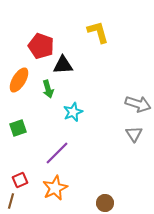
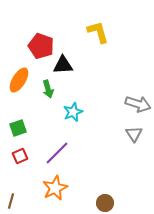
red square: moved 24 px up
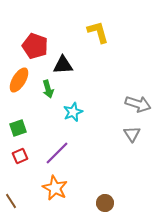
red pentagon: moved 6 px left
gray triangle: moved 2 px left
orange star: rotated 20 degrees counterclockwise
brown line: rotated 49 degrees counterclockwise
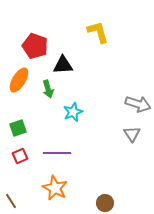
purple line: rotated 44 degrees clockwise
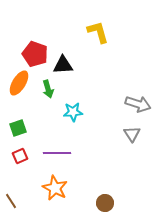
red pentagon: moved 8 px down
orange ellipse: moved 3 px down
cyan star: rotated 18 degrees clockwise
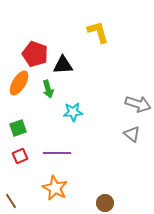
gray triangle: rotated 18 degrees counterclockwise
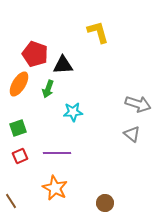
orange ellipse: moved 1 px down
green arrow: rotated 36 degrees clockwise
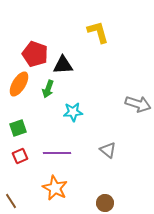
gray triangle: moved 24 px left, 16 px down
